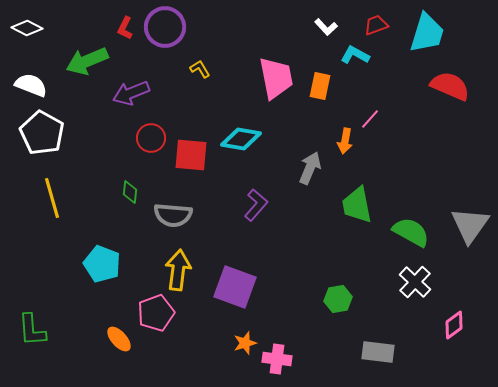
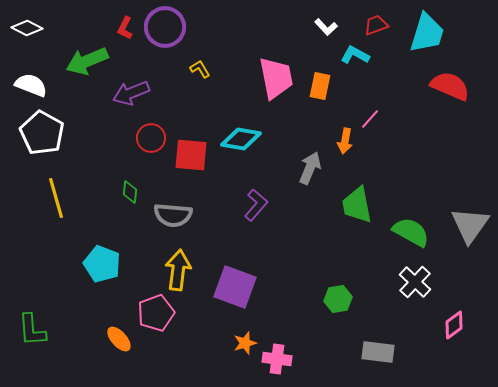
yellow line: moved 4 px right
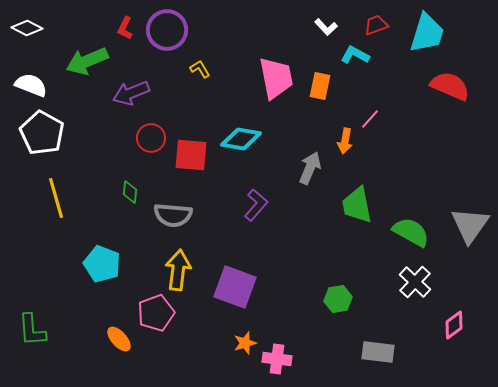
purple circle: moved 2 px right, 3 px down
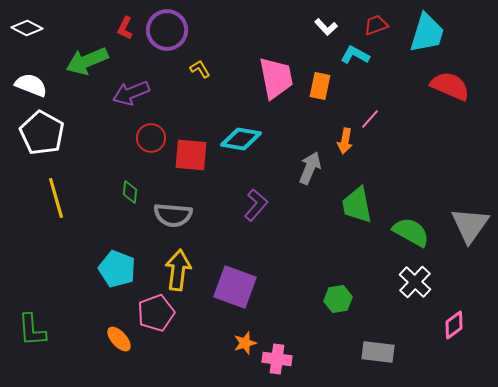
cyan pentagon: moved 15 px right, 5 px down
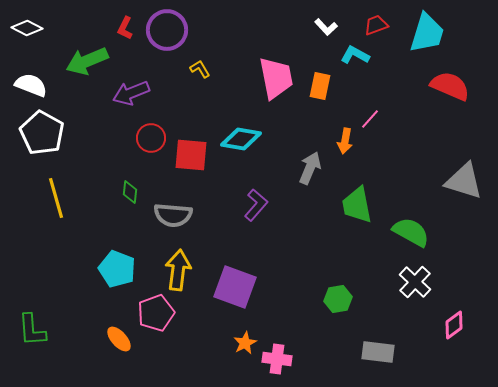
gray triangle: moved 6 px left, 44 px up; rotated 48 degrees counterclockwise
orange star: rotated 10 degrees counterclockwise
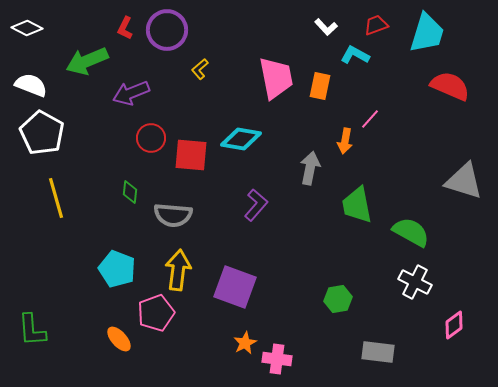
yellow L-shape: rotated 100 degrees counterclockwise
gray arrow: rotated 12 degrees counterclockwise
white cross: rotated 16 degrees counterclockwise
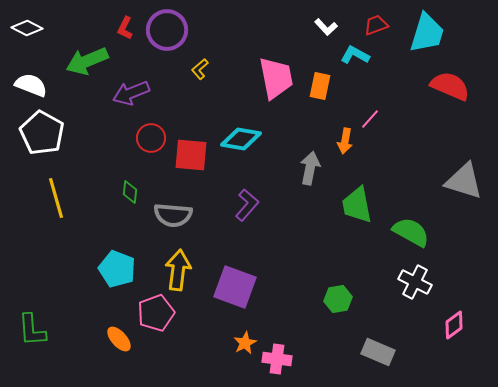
purple L-shape: moved 9 px left
gray rectangle: rotated 16 degrees clockwise
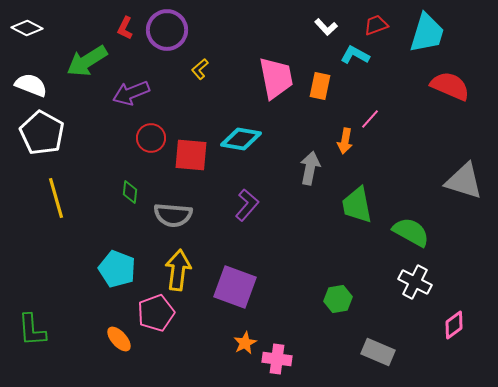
green arrow: rotated 9 degrees counterclockwise
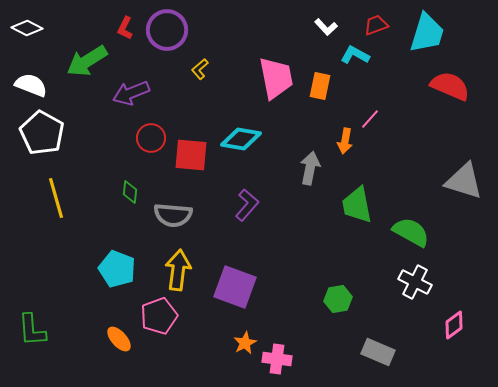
pink pentagon: moved 3 px right, 3 px down
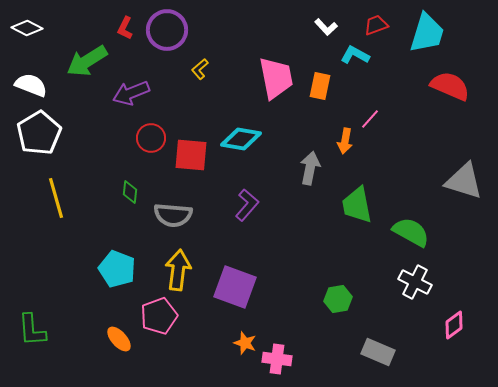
white pentagon: moved 3 px left; rotated 12 degrees clockwise
orange star: rotated 25 degrees counterclockwise
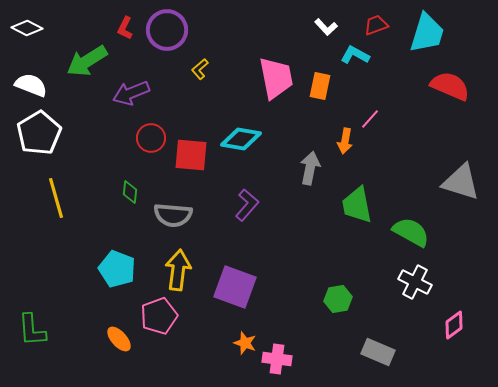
gray triangle: moved 3 px left, 1 px down
